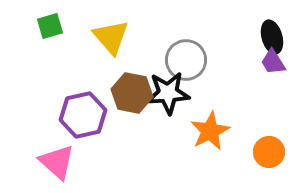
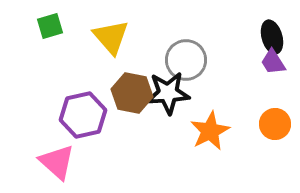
orange circle: moved 6 px right, 28 px up
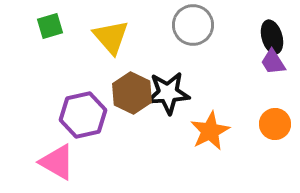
gray circle: moved 7 px right, 35 px up
brown hexagon: rotated 15 degrees clockwise
pink triangle: rotated 12 degrees counterclockwise
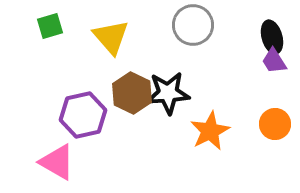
purple trapezoid: moved 1 px right, 1 px up
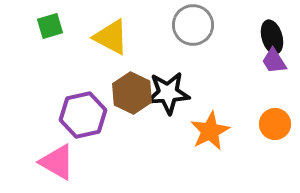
yellow triangle: rotated 21 degrees counterclockwise
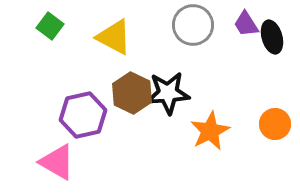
green square: rotated 36 degrees counterclockwise
yellow triangle: moved 3 px right
purple trapezoid: moved 28 px left, 37 px up
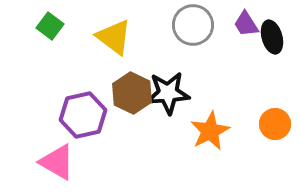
yellow triangle: rotated 9 degrees clockwise
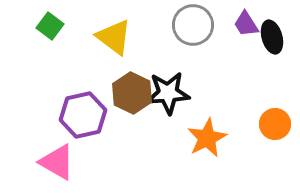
orange star: moved 3 px left, 7 px down
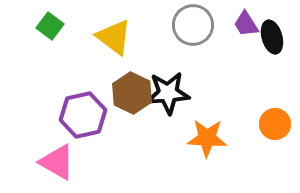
orange star: rotated 30 degrees clockwise
